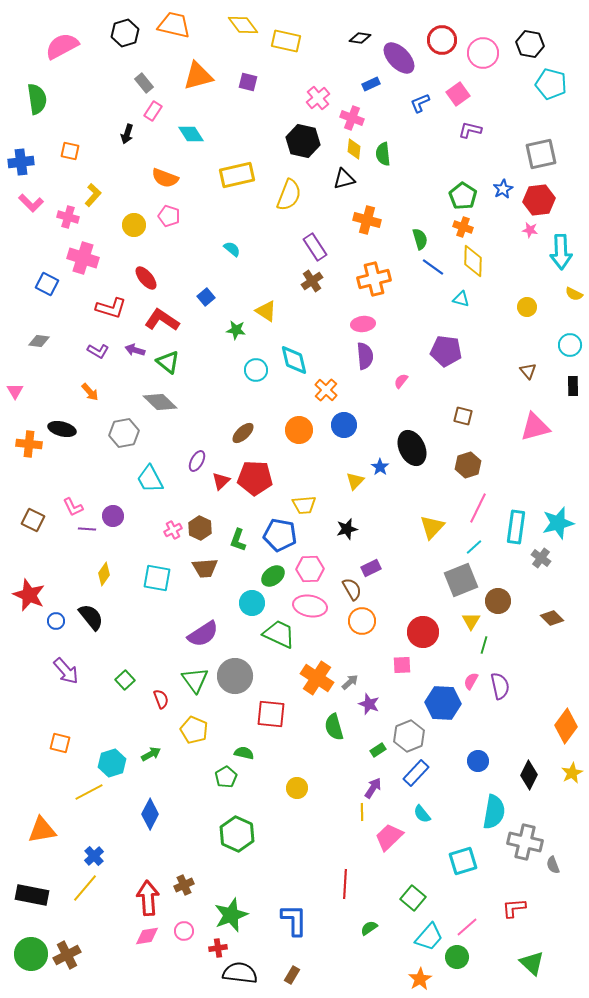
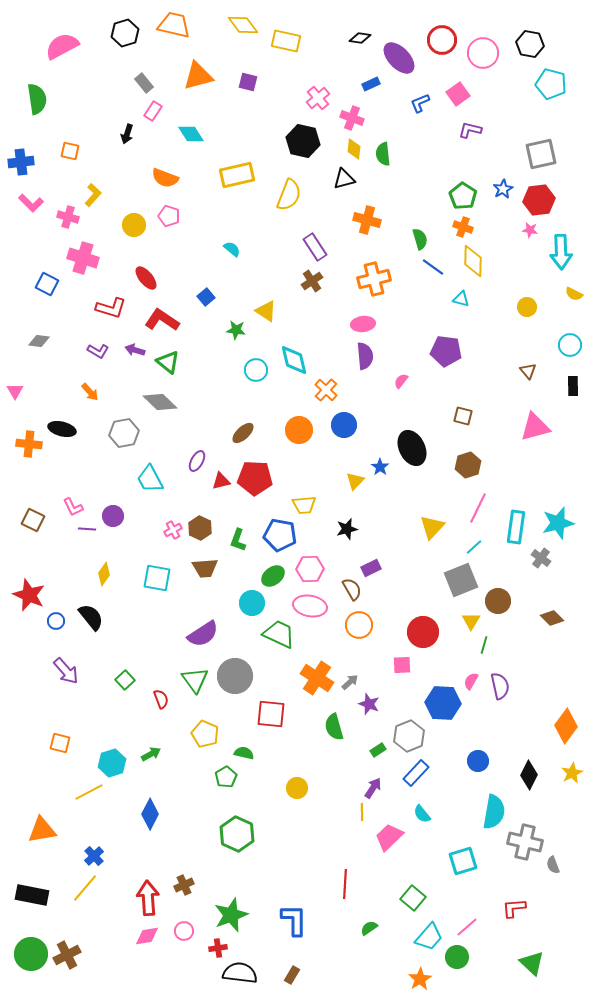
red triangle at (221, 481): rotated 30 degrees clockwise
orange circle at (362, 621): moved 3 px left, 4 px down
yellow pentagon at (194, 730): moved 11 px right, 4 px down
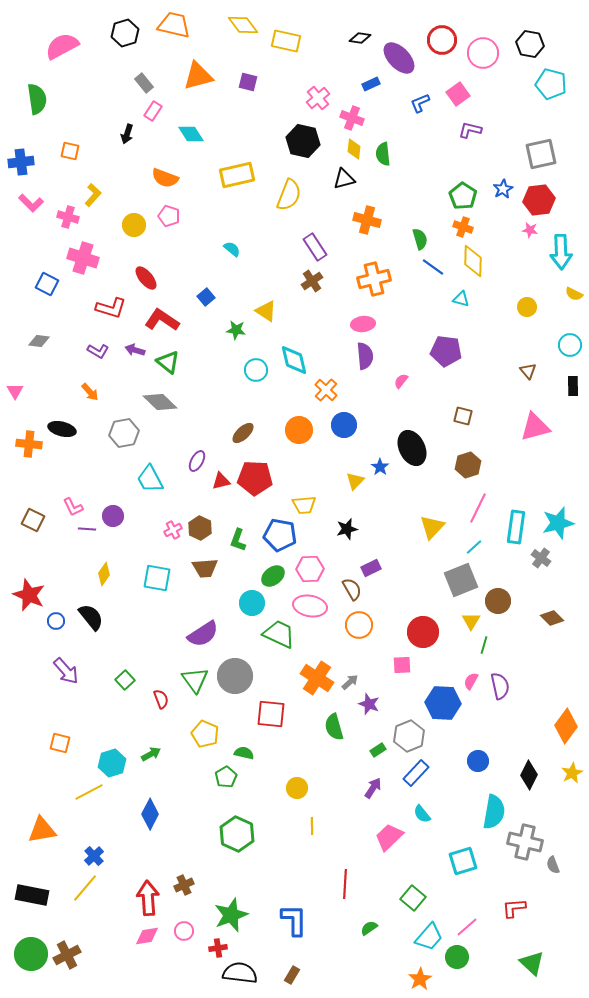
yellow line at (362, 812): moved 50 px left, 14 px down
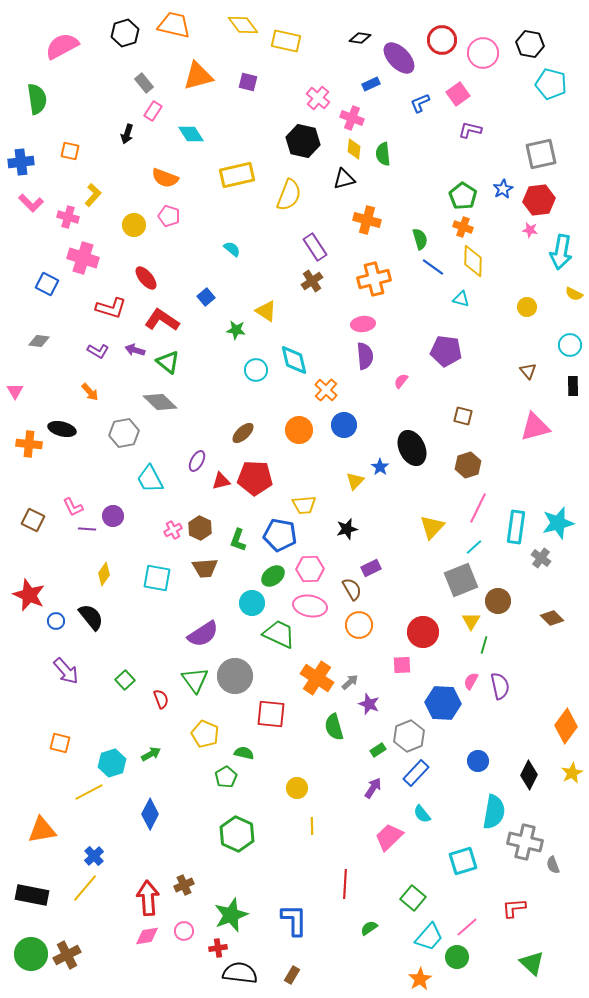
pink cross at (318, 98): rotated 10 degrees counterclockwise
cyan arrow at (561, 252): rotated 12 degrees clockwise
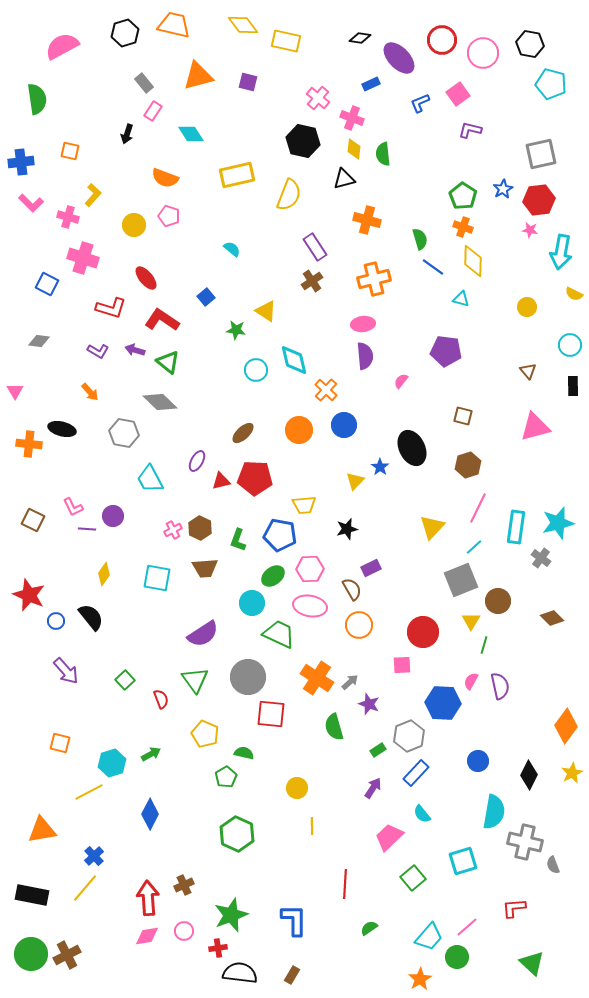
gray hexagon at (124, 433): rotated 20 degrees clockwise
gray circle at (235, 676): moved 13 px right, 1 px down
green square at (413, 898): moved 20 px up; rotated 10 degrees clockwise
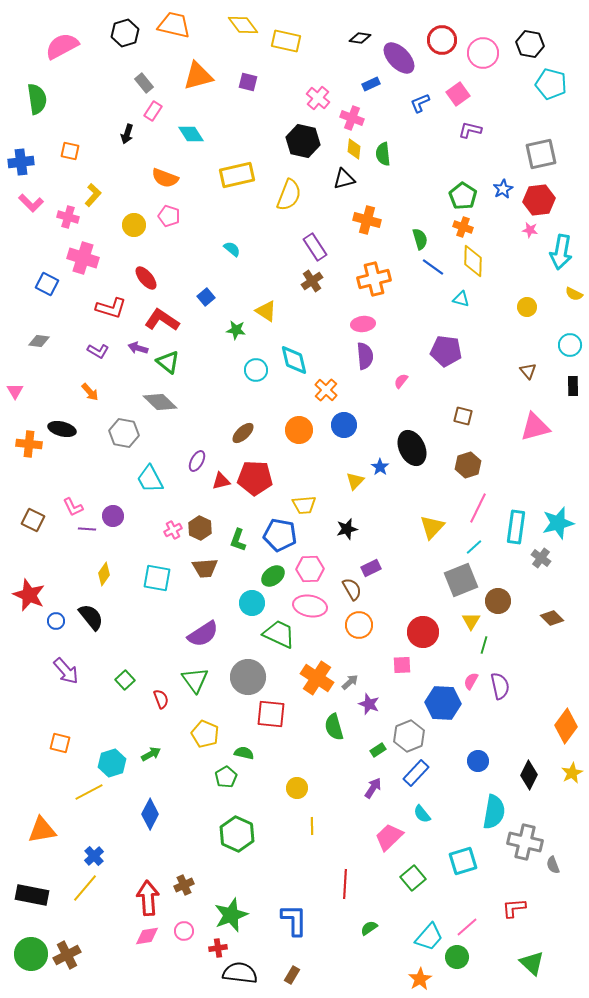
purple arrow at (135, 350): moved 3 px right, 2 px up
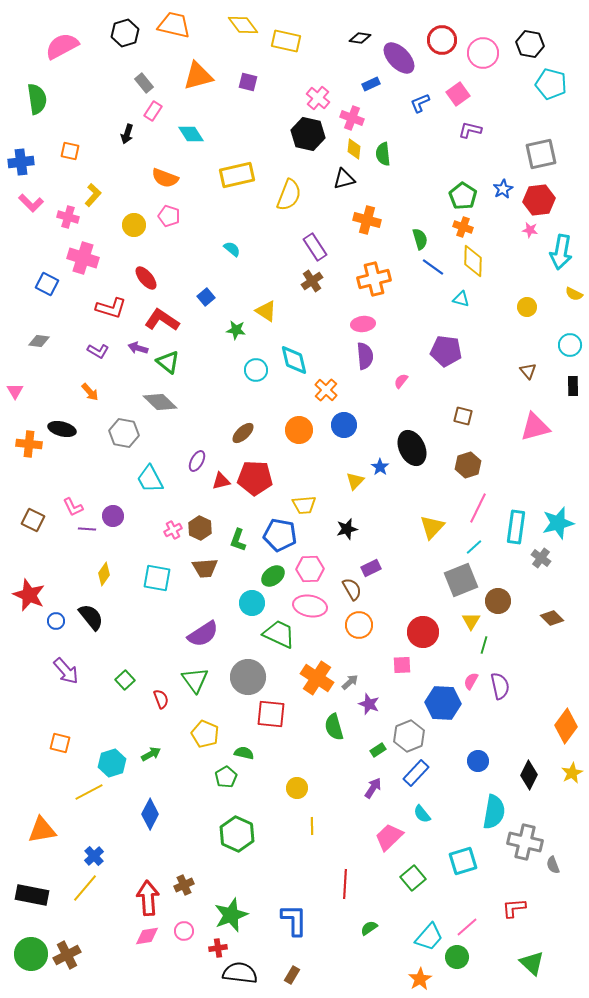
black hexagon at (303, 141): moved 5 px right, 7 px up
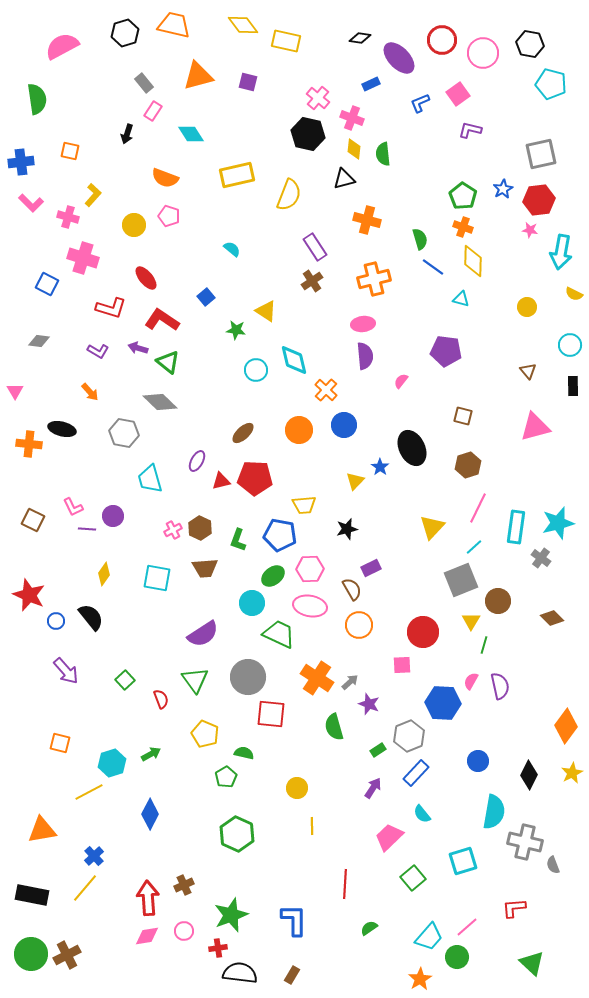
cyan trapezoid at (150, 479): rotated 12 degrees clockwise
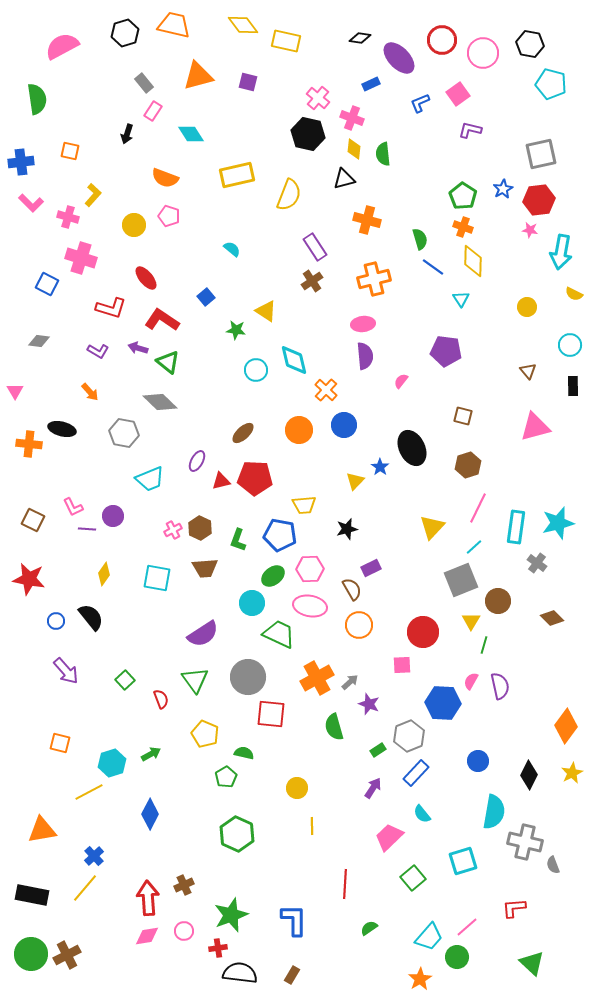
pink cross at (83, 258): moved 2 px left
cyan triangle at (461, 299): rotated 42 degrees clockwise
cyan trapezoid at (150, 479): rotated 96 degrees counterclockwise
gray cross at (541, 558): moved 4 px left, 5 px down
red star at (29, 595): moved 16 px up; rotated 12 degrees counterclockwise
orange cross at (317, 678): rotated 28 degrees clockwise
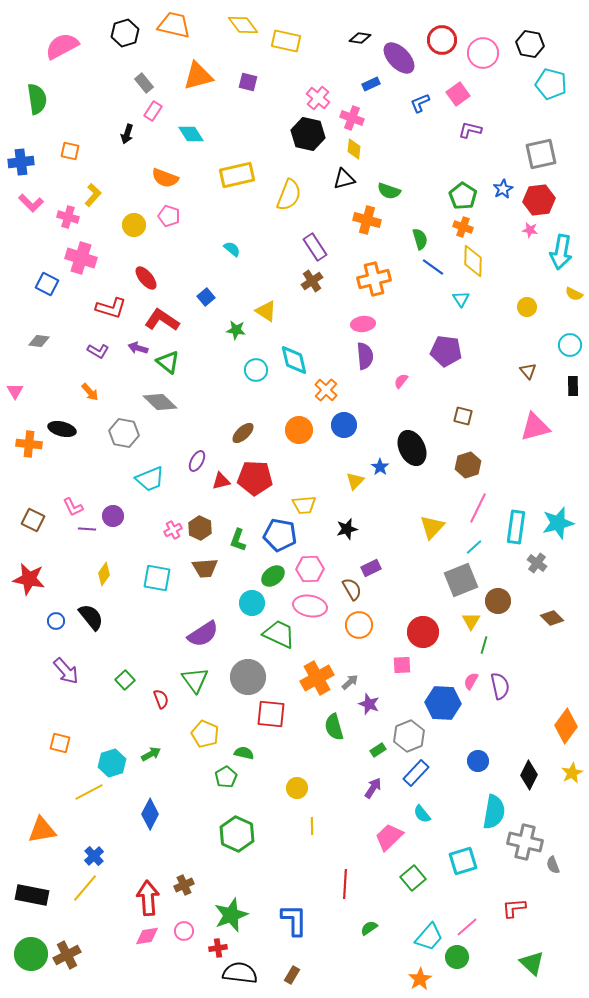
green semicircle at (383, 154): moved 6 px right, 37 px down; rotated 65 degrees counterclockwise
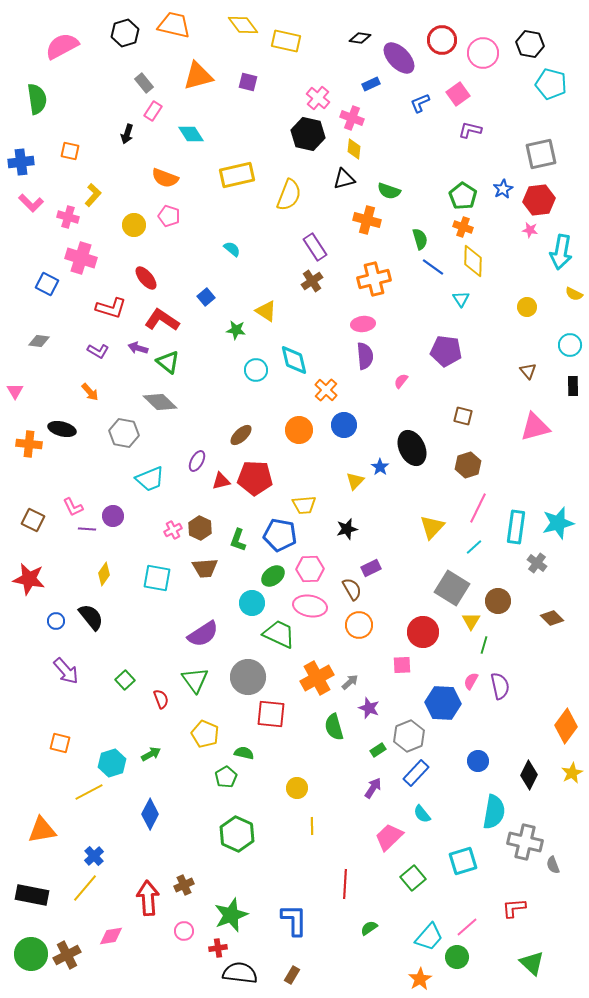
brown ellipse at (243, 433): moved 2 px left, 2 px down
gray square at (461, 580): moved 9 px left, 8 px down; rotated 36 degrees counterclockwise
purple star at (369, 704): moved 4 px down
pink diamond at (147, 936): moved 36 px left
